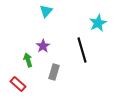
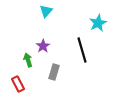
red rectangle: rotated 21 degrees clockwise
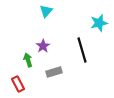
cyan star: moved 1 px right; rotated 12 degrees clockwise
gray rectangle: rotated 56 degrees clockwise
